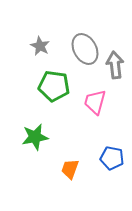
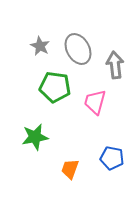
gray ellipse: moved 7 px left
green pentagon: moved 1 px right, 1 px down
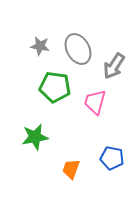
gray star: rotated 18 degrees counterclockwise
gray arrow: moved 1 px left, 1 px down; rotated 140 degrees counterclockwise
orange trapezoid: moved 1 px right
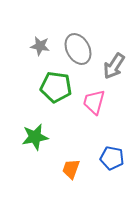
green pentagon: moved 1 px right
pink trapezoid: moved 1 px left
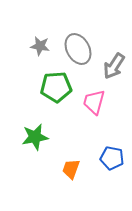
green pentagon: rotated 12 degrees counterclockwise
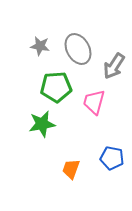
green star: moved 7 px right, 13 px up
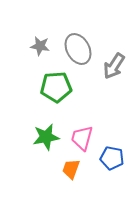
pink trapezoid: moved 12 px left, 36 px down
green star: moved 4 px right, 13 px down
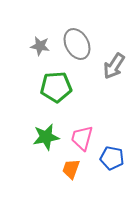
gray ellipse: moved 1 px left, 5 px up
